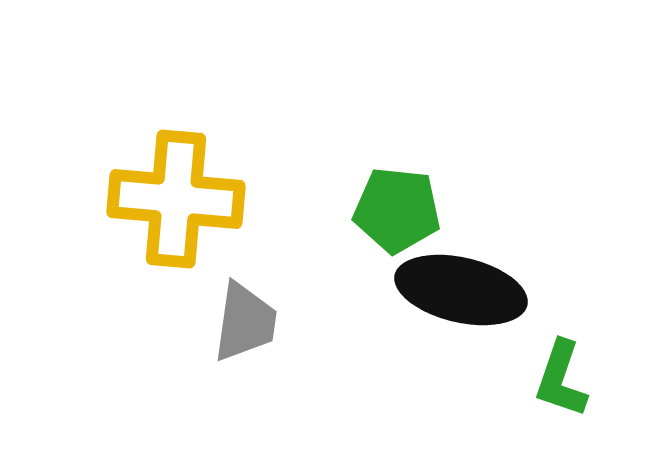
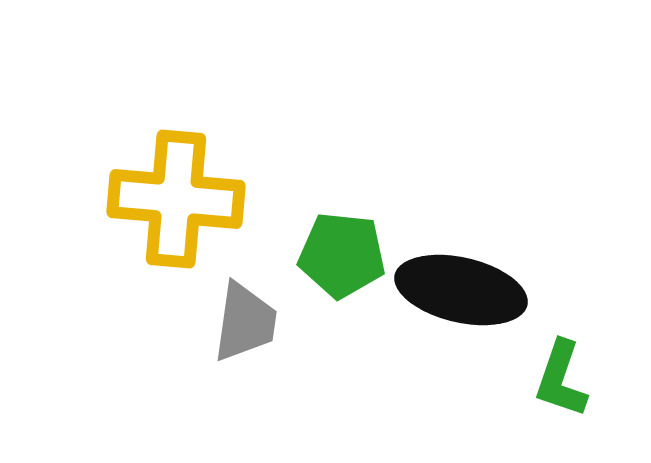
green pentagon: moved 55 px left, 45 px down
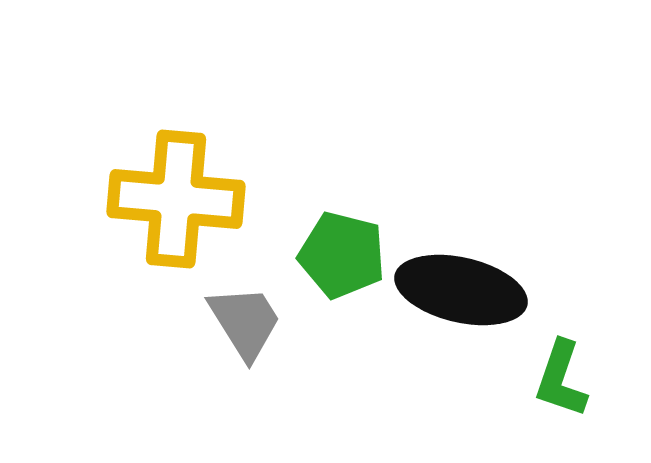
green pentagon: rotated 8 degrees clockwise
gray trapezoid: rotated 40 degrees counterclockwise
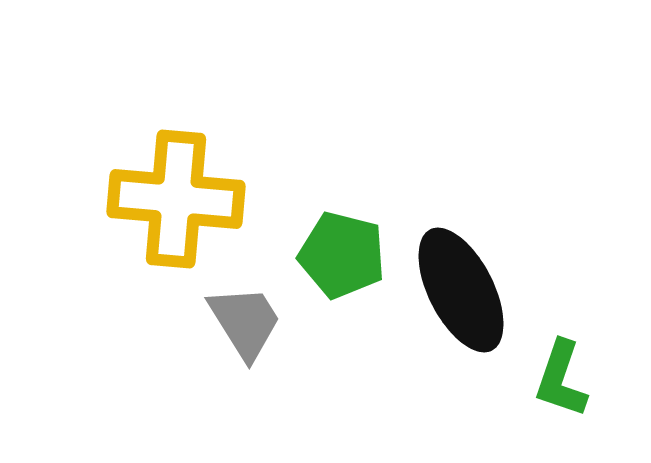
black ellipse: rotated 50 degrees clockwise
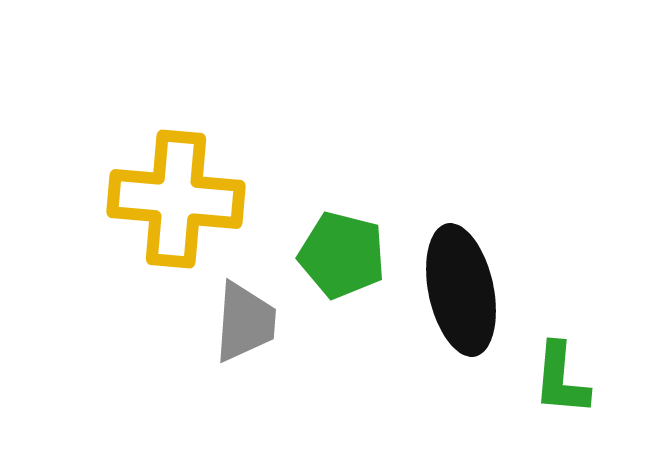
black ellipse: rotated 15 degrees clockwise
gray trapezoid: rotated 36 degrees clockwise
green L-shape: rotated 14 degrees counterclockwise
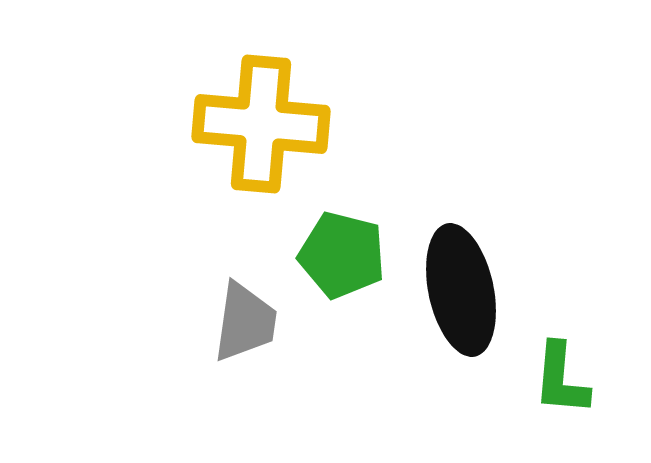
yellow cross: moved 85 px right, 75 px up
gray trapezoid: rotated 4 degrees clockwise
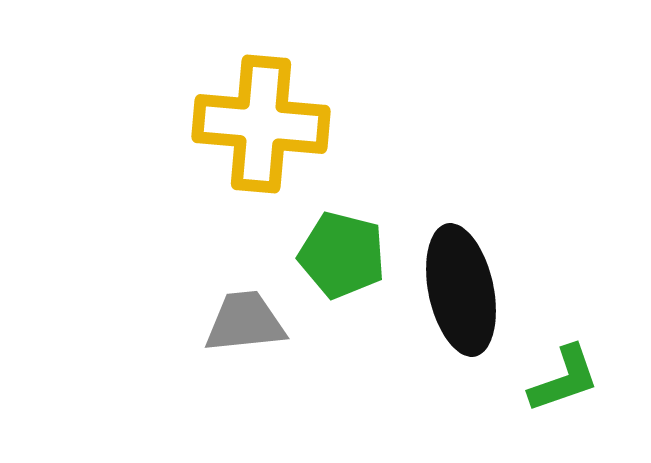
gray trapezoid: rotated 104 degrees counterclockwise
green L-shape: moved 3 px right; rotated 114 degrees counterclockwise
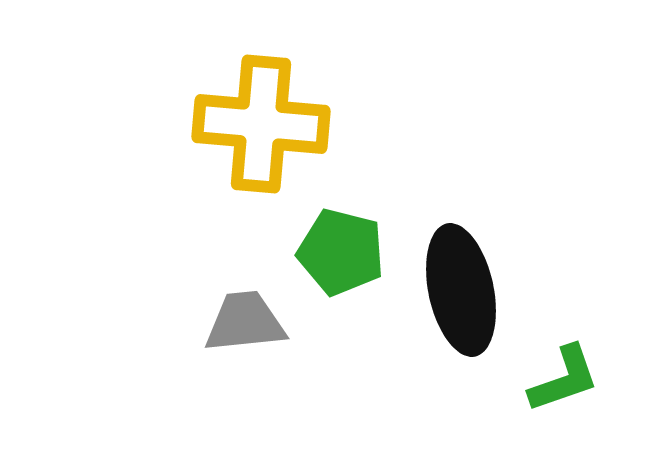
green pentagon: moved 1 px left, 3 px up
